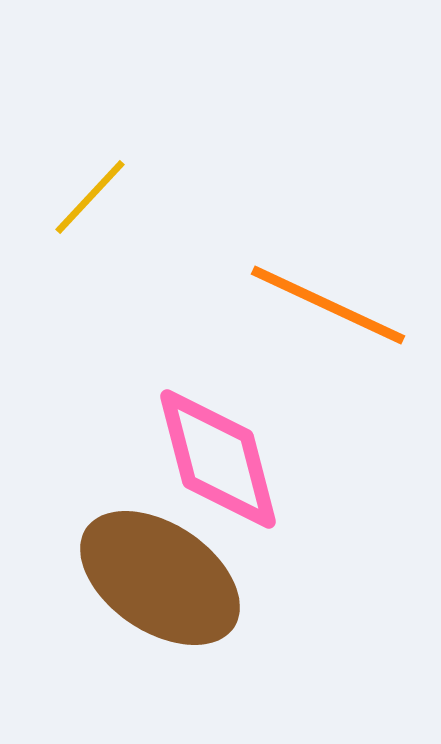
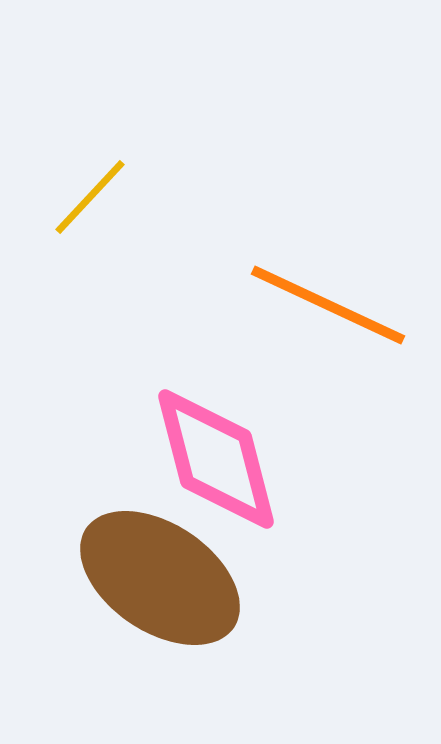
pink diamond: moved 2 px left
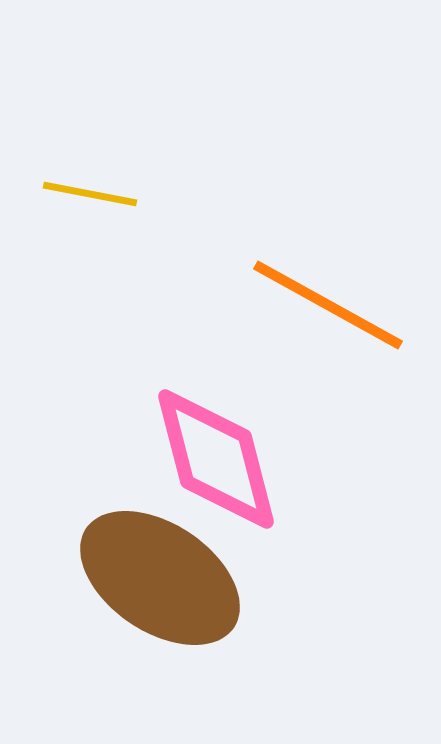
yellow line: moved 3 px up; rotated 58 degrees clockwise
orange line: rotated 4 degrees clockwise
